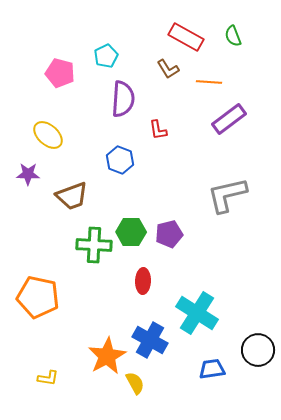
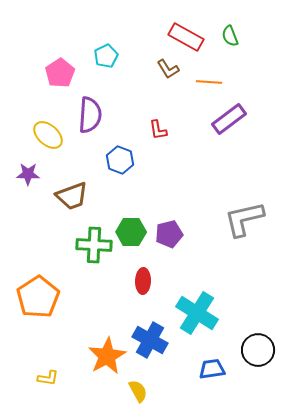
green semicircle: moved 3 px left
pink pentagon: rotated 24 degrees clockwise
purple semicircle: moved 33 px left, 16 px down
gray L-shape: moved 17 px right, 24 px down
orange pentagon: rotated 27 degrees clockwise
yellow semicircle: moved 3 px right, 8 px down
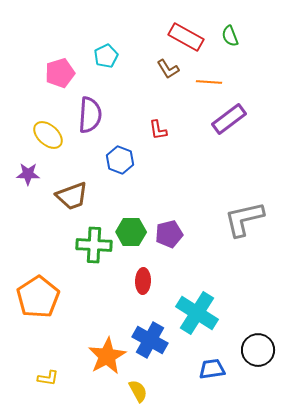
pink pentagon: rotated 16 degrees clockwise
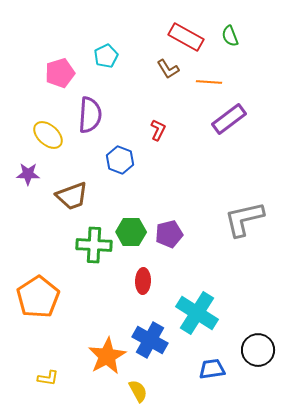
red L-shape: rotated 145 degrees counterclockwise
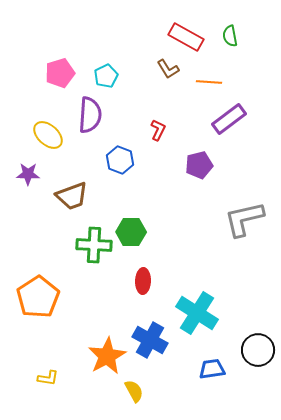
green semicircle: rotated 10 degrees clockwise
cyan pentagon: moved 20 px down
purple pentagon: moved 30 px right, 69 px up
yellow semicircle: moved 4 px left
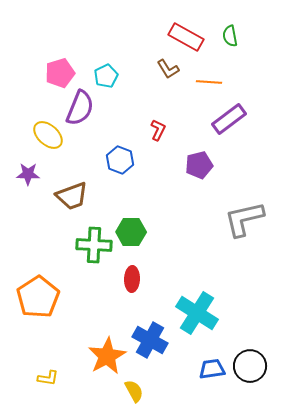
purple semicircle: moved 10 px left, 7 px up; rotated 18 degrees clockwise
red ellipse: moved 11 px left, 2 px up
black circle: moved 8 px left, 16 px down
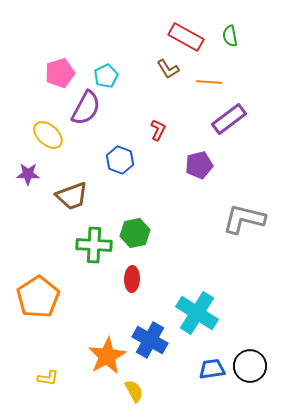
purple semicircle: moved 6 px right; rotated 6 degrees clockwise
gray L-shape: rotated 27 degrees clockwise
green hexagon: moved 4 px right, 1 px down; rotated 12 degrees counterclockwise
